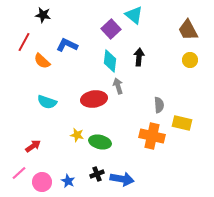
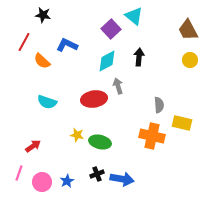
cyan triangle: moved 1 px down
cyan diamond: moved 3 px left; rotated 55 degrees clockwise
pink line: rotated 28 degrees counterclockwise
blue star: moved 1 px left; rotated 16 degrees clockwise
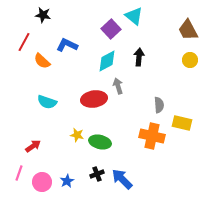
blue arrow: rotated 145 degrees counterclockwise
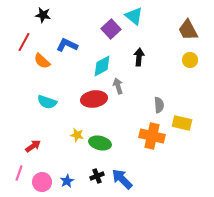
cyan diamond: moved 5 px left, 5 px down
green ellipse: moved 1 px down
black cross: moved 2 px down
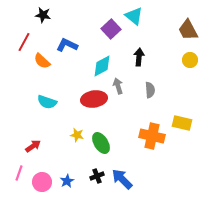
gray semicircle: moved 9 px left, 15 px up
green ellipse: moved 1 px right; rotated 45 degrees clockwise
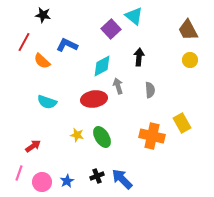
yellow rectangle: rotated 48 degrees clockwise
green ellipse: moved 1 px right, 6 px up
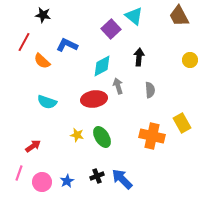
brown trapezoid: moved 9 px left, 14 px up
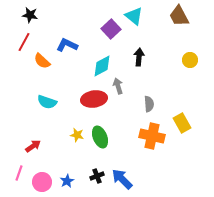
black star: moved 13 px left
gray semicircle: moved 1 px left, 14 px down
green ellipse: moved 2 px left; rotated 10 degrees clockwise
